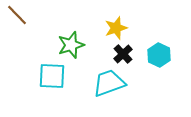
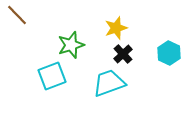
cyan hexagon: moved 10 px right, 2 px up
cyan square: rotated 24 degrees counterclockwise
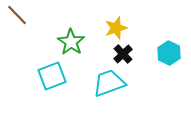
green star: moved 3 px up; rotated 20 degrees counterclockwise
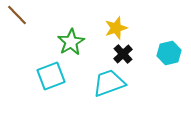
green star: rotated 8 degrees clockwise
cyan hexagon: rotated 20 degrees clockwise
cyan square: moved 1 px left
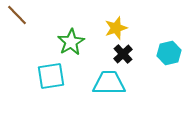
cyan square: rotated 12 degrees clockwise
cyan trapezoid: rotated 20 degrees clockwise
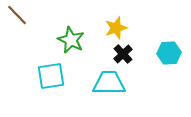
green star: moved 2 px up; rotated 16 degrees counterclockwise
cyan hexagon: rotated 10 degrees clockwise
